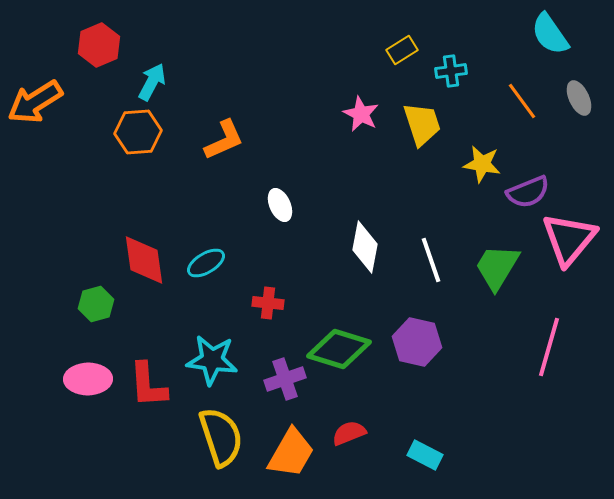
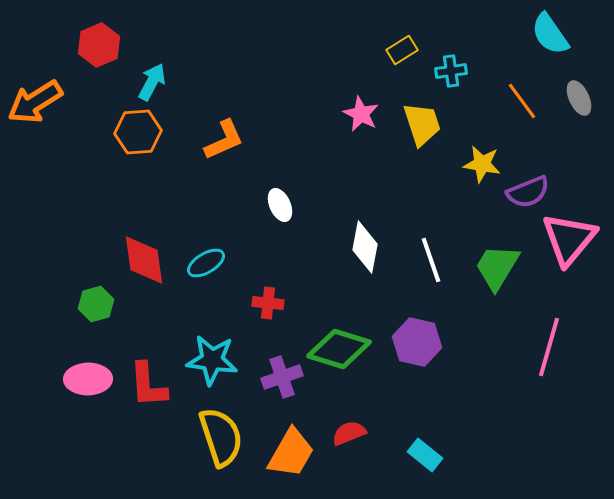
purple cross: moved 3 px left, 2 px up
cyan rectangle: rotated 12 degrees clockwise
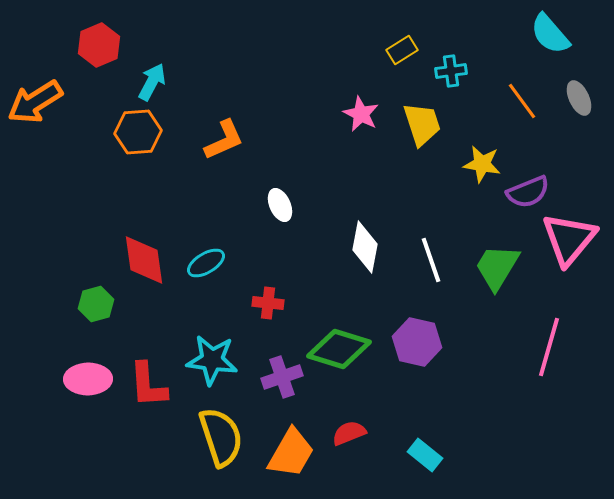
cyan semicircle: rotated 6 degrees counterclockwise
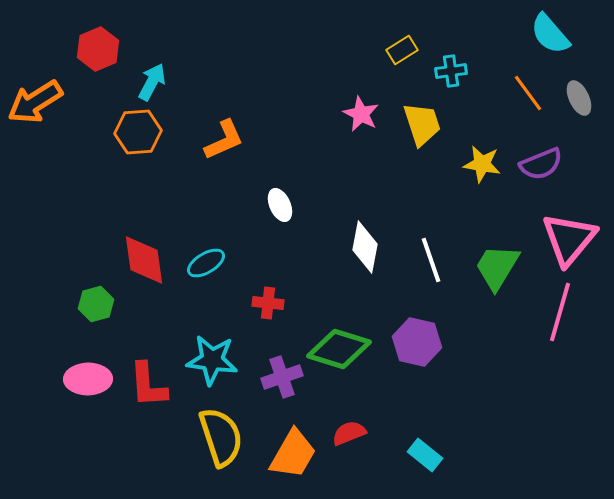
red hexagon: moved 1 px left, 4 px down
orange line: moved 6 px right, 8 px up
purple semicircle: moved 13 px right, 28 px up
pink line: moved 11 px right, 35 px up
orange trapezoid: moved 2 px right, 1 px down
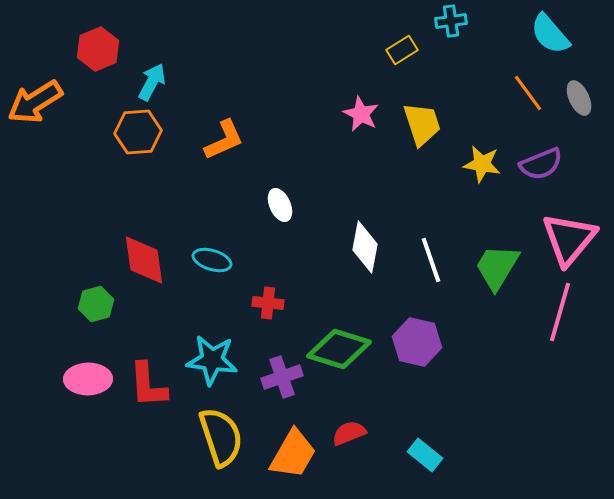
cyan cross: moved 50 px up
cyan ellipse: moved 6 px right, 3 px up; rotated 48 degrees clockwise
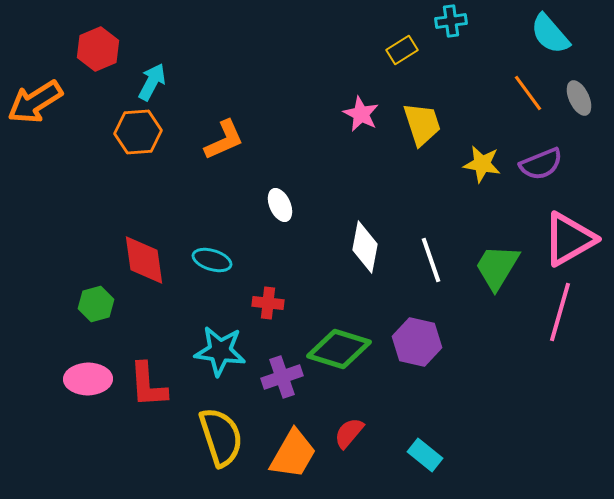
pink triangle: rotated 20 degrees clockwise
cyan star: moved 8 px right, 9 px up
red semicircle: rotated 28 degrees counterclockwise
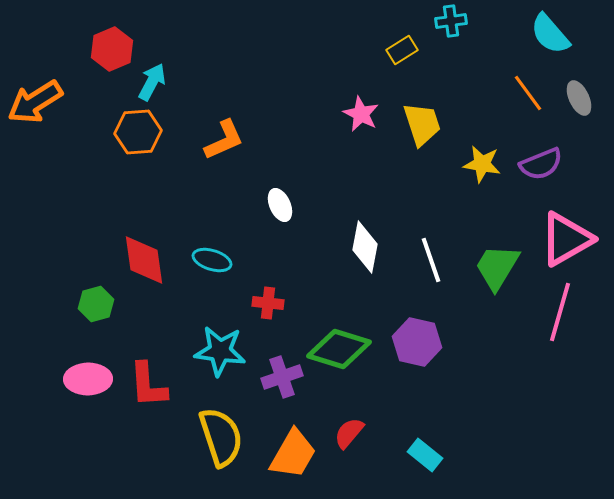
red hexagon: moved 14 px right
pink triangle: moved 3 px left
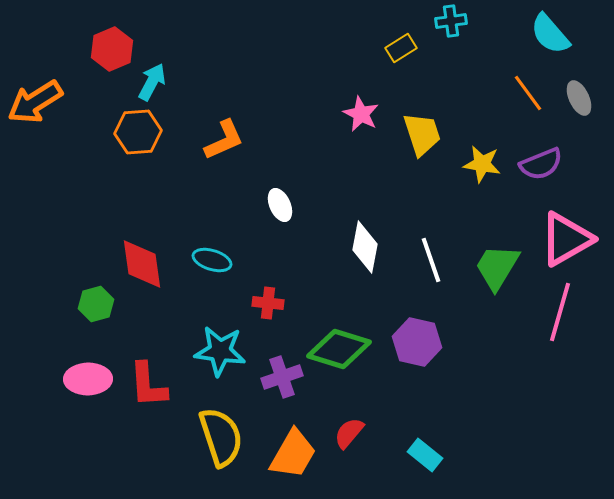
yellow rectangle: moved 1 px left, 2 px up
yellow trapezoid: moved 10 px down
red diamond: moved 2 px left, 4 px down
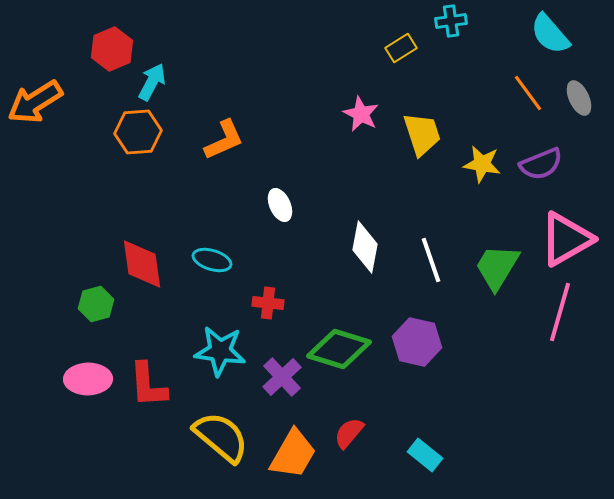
purple cross: rotated 24 degrees counterclockwise
yellow semicircle: rotated 32 degrees counterclockwise
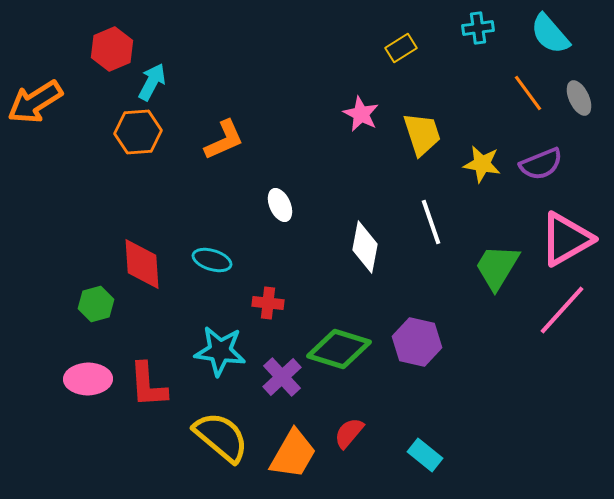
cyan cross: moved 27 px right, 7 px down
white line: moved 38 px up
red diamond: rotated 4 degrees clockwise
pink line: moved 2 px right, 2 px up; rotated 26 degrees clockwise
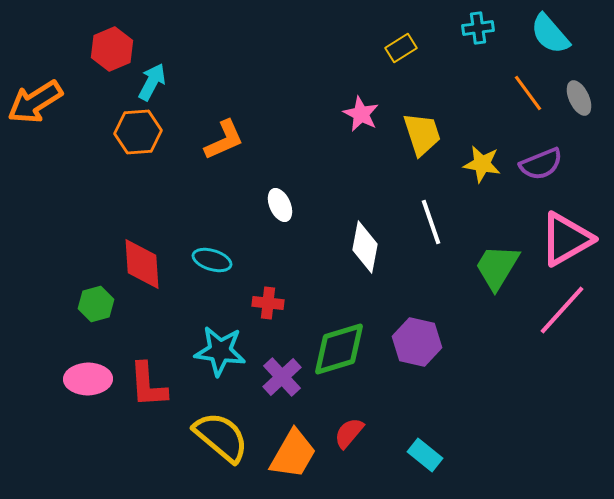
green diamond: rotated 34 degrees counterclockwise
